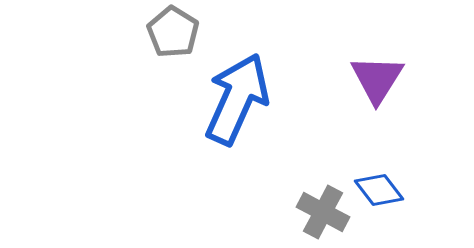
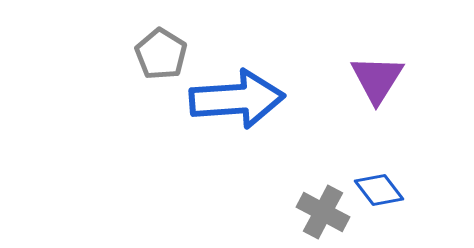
gray pentagon: moved 12 px left, 22 px down
blue arrow: rotated 62 degrees clockwise
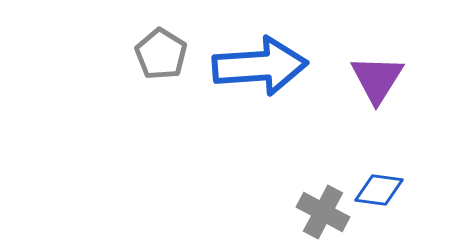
blue arrow: moved 23 px right, 33 px up
blue diamond: rotated 45 degrees counterclockwise
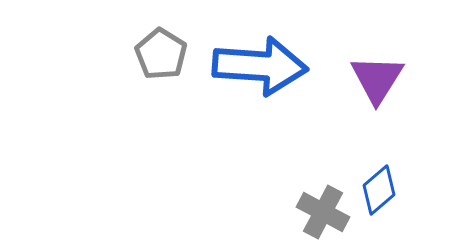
blue arrow: rotated 8 degrees clockwise
blue diamond: rotated 48 degrees counterclockwise
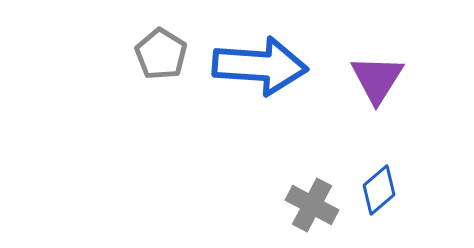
gray cross: moved 11 px left, 7 px up
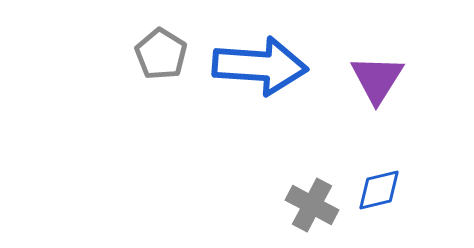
blue diamond: rotated 27 degrees clockwise
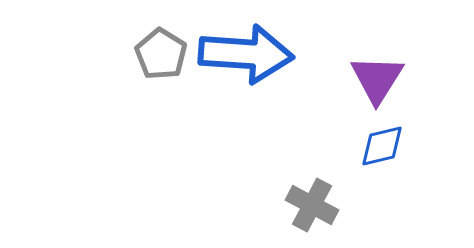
blue arrow: moved 14 px left, 12 px up
blue diamond: moved 3 px right, 44 px up
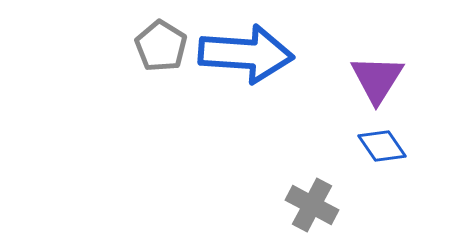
gray pentagon: moved 8 px up
blue diamond: rotated 69 degrees clockwise
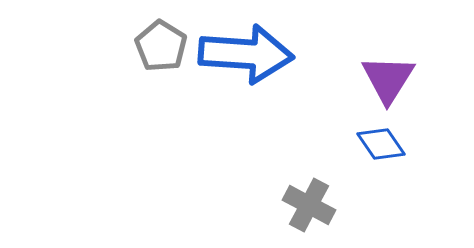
purple triangle: moved 11 px right
blue diamond: moved 1 px left, 2 px up
gray cross: moved 3 px left
